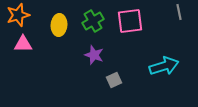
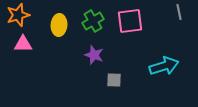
gray square: rotated 28 degrees clockwise
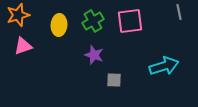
pink triangle: moved 2 px down; rotated 18 degrees counterclockwise
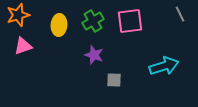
gray line: moved 1 px right, 2 px down; rotated 14 degrees counterclockwise
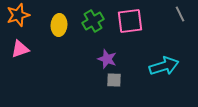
pink triangle: moved 3 px left, 3 px down
purple star: moved 13 px right, 4 px down
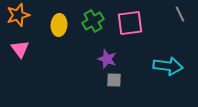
pink square: moved 2 px down
pink triangle: rotated 48 degrees counterclockwise
cyan arrow: moved 4 px right; rotated 24 degrees clockwise
